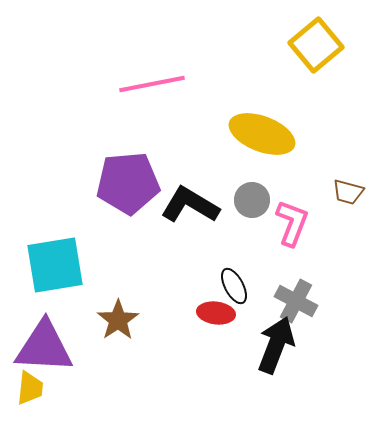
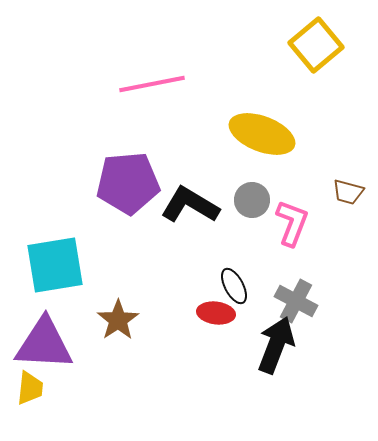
purple triangle: moved 3 px up
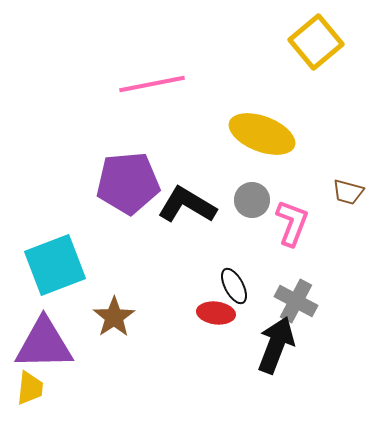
yellow square: moved 3 px up
black L-shape: moved 3 px left
cyan square: rotated 12 degrees counterclockwise
brown star: moved 4 px left, 3 px up
purple triangle: rotated 4 degrees counterclockwise
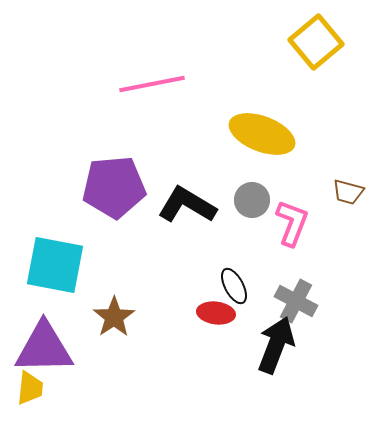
purple pentagon: moved 14 px left, 4 px down
cyan square: rotated 32 degrees clockwise
purple triangle: moved 4 px down
